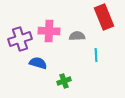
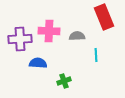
purple cross: rotated 15 degrees clockwise
blue semicircle: rotated 12 degrees counterclockwise
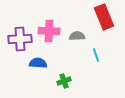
cyan line: rotated 16 degrees counterclockwise
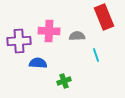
purple cross: moved 1 px left, 2 px down
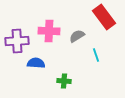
red rectangle: rotated 15 degrees counterclockwise
gray semicircle: rotated 28 degrees counterclockwise
purple cross: moved 2 px left
blue semicircle: moved 2 px left
green cross: rotated 24 degrees clockwise
